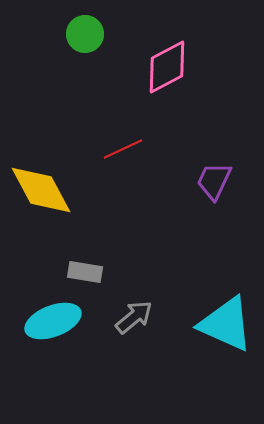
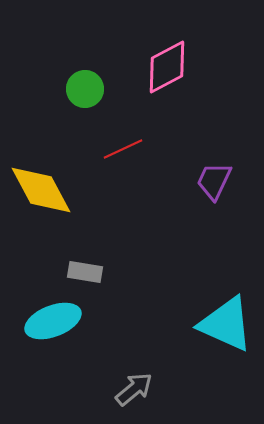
green circle: moved 55 px down
gray arrow: moved 72 px down
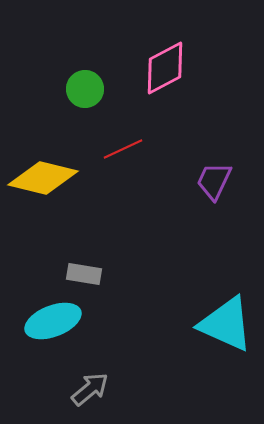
pink diamond: moved 2 px left, 1 px down
yellow diamond: moved 2 px right, 12 px up; rotated 48 degrees counterclockwise
gray rectangle: moved 1 px left, 2 px down
gray arrow: moved 44 px left
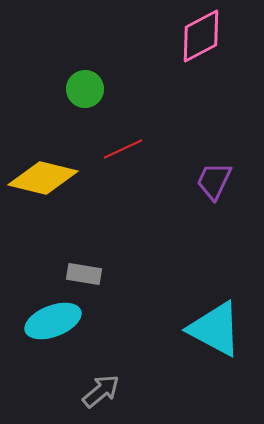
pink diamond: moved 36 px right, 32 px up
cyan triangle: moved 11 px left, 5 px down; rotated 4 degrees clockwise
gray arrow: moved 11 px right, 2 px down
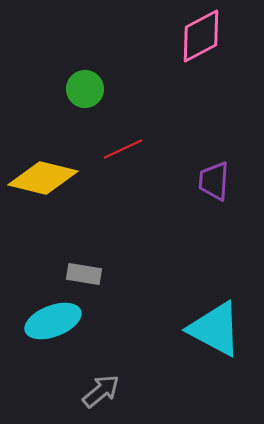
purple trapezoid: rotated 21 degrees counterclockwise
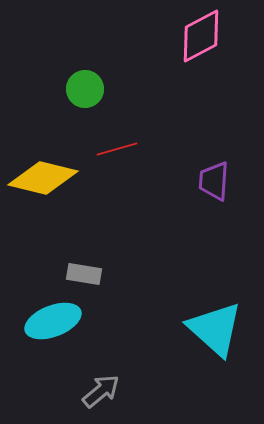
red line: moved 6 px left; rotated 9 degrees clockwise
cyan triangle: rotated 14 degrees clockwise
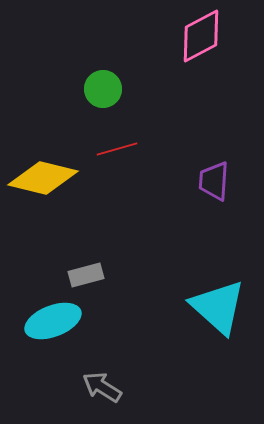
green circle: moved 18 px right
gray rectangle: moved 2 px right, 1 px down; rotated 24 degrees counterclockwise
cyan triangle: moved 3 px right, 22 px up
gray arrow: moved 1 px right, 4 px up; rotated 108 degrees counterclockwise
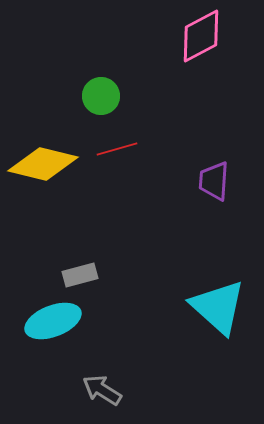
green circle: moved 2 px left, 7 px down
yellow diamond: moved 14 px up
gray rectangle: moved 6 px left
gray arrow: moved 3 px down
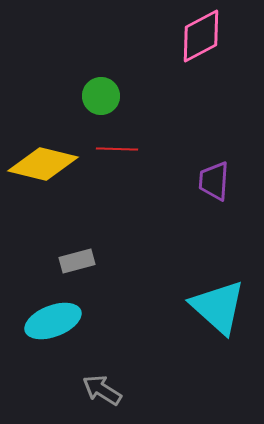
red line: rotated 18 degrees clockwise
gray rectangle: moved 3 px left, 14 px up
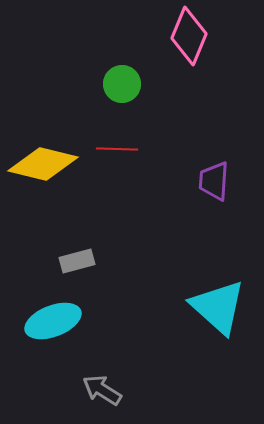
pink diamond: moved 12 px left; rotated 40 degrees counterclockwise
green circle: moved 21 px right, 12 px up
